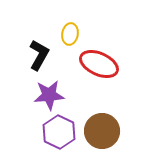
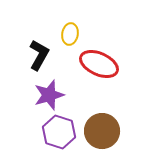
purple star: rotated 12 degrees counterclockwise
purple hexagon: rotated 8 degrees counterclockwise
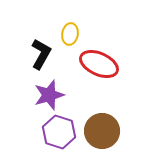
black L-shape: moved 2 px right, 1 px up
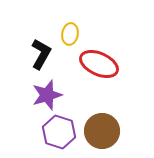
purple star: moved 2 px left
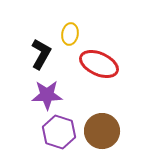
purple star: rotated 16 degrees clockwise
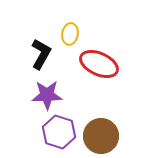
brown circle: moved 1 px left, 5 px down
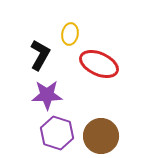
black L-shape: moved 1 px left, 1 px down
purple hexagon: moved 2 px left, 1 px down
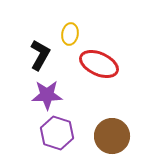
brown circle: moved 11 px right
